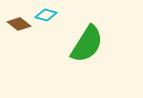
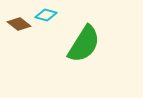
green semicircle: moved 3 px left
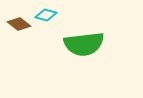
green semicircle: rotated 51 degrees clockwise
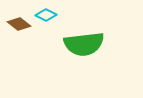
cyan diamond: rotated 10 degrees clockwise
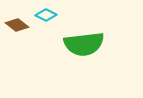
brown diamond: moved 2 px left, 1 px down
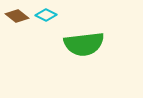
brown diamond: moved 9 px up
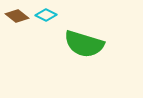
green semicircle: rotated 24 degrees clockwise
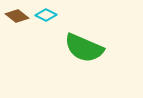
green semicircle: moved 4 px down; rotated 6 degrees clockwise
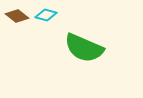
cyan diamond: rotated 10 degrees counterclockwise
